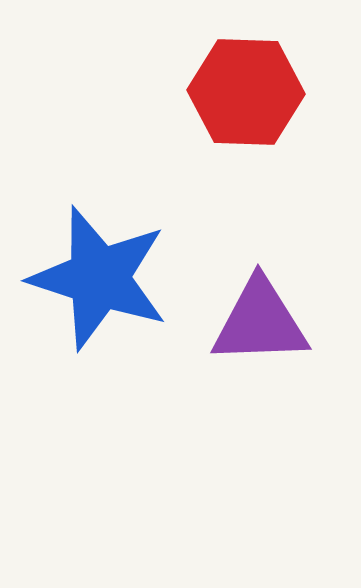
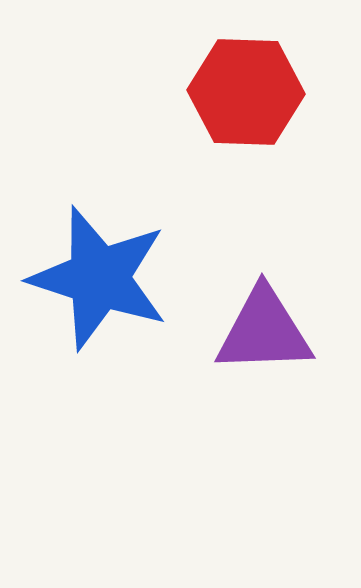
purple triangle: moved 4 px right, 9 px down
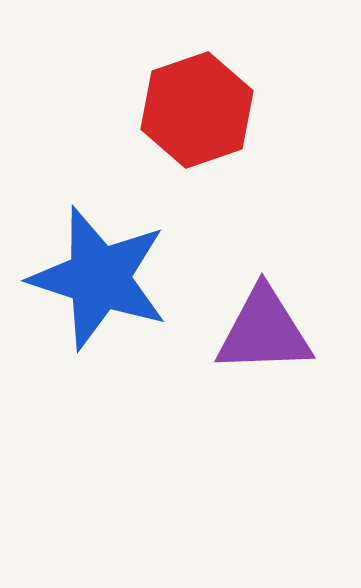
red hexagon: moved 49 px left, 18 px down; rotated 21 degrees counterclockwise
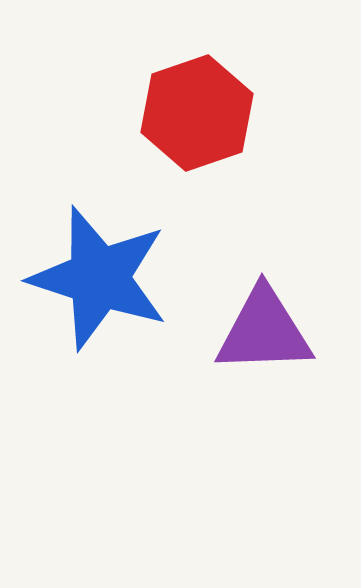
red hexagon: moved 3 px down
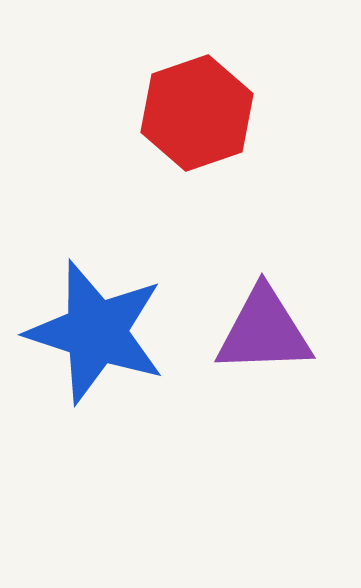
blue star: moved 3 px left, 54 px down
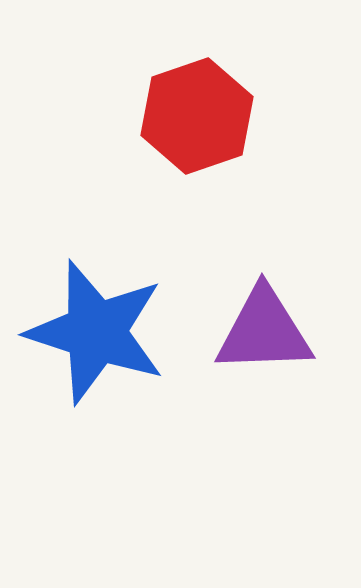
red hexagon: moved 3 px down
